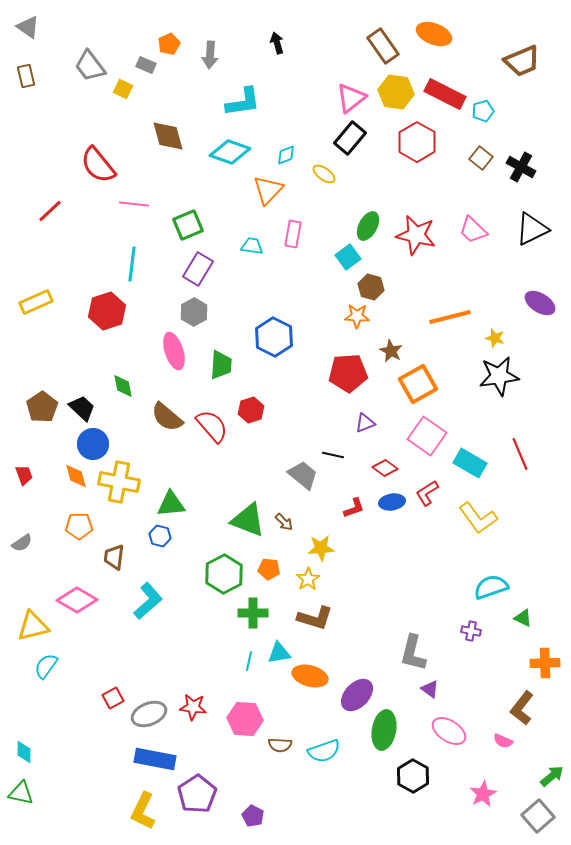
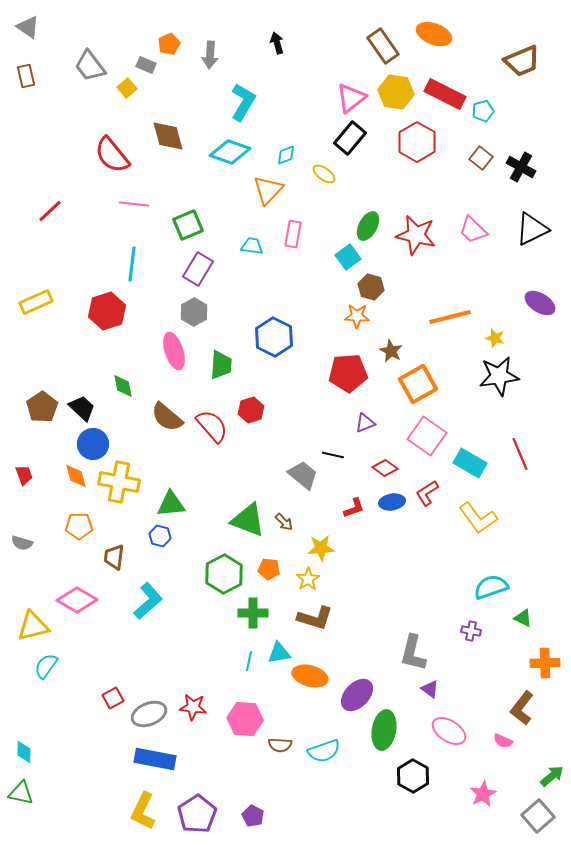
yellow square at (123, 89): moved 4 px right, 1 px up; rotated 24 degrees clockwise
cyan L-shape at (243, 102): rotated 51 degrees counterclockwise
red semicircle at (98, 165): moved 14 px right, 10 px up
gray semicircle at (22, 543): rotated 50 degrees clockwise
purple pentagon at (197, 794): moved 20 px down
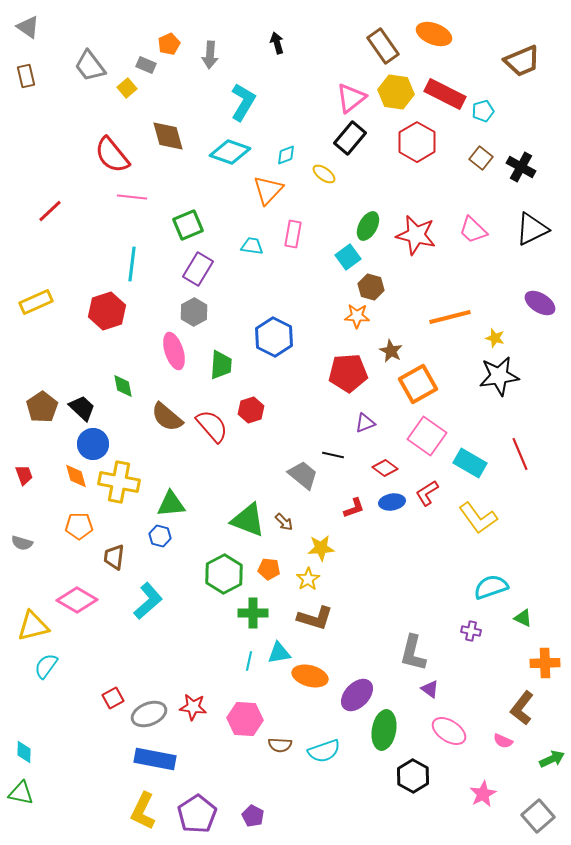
pink line at (134, 204): moved 2 px left, 7 px up
green arrow at (552, 776): moved 17 px up; rotated 15 degrees clockwise
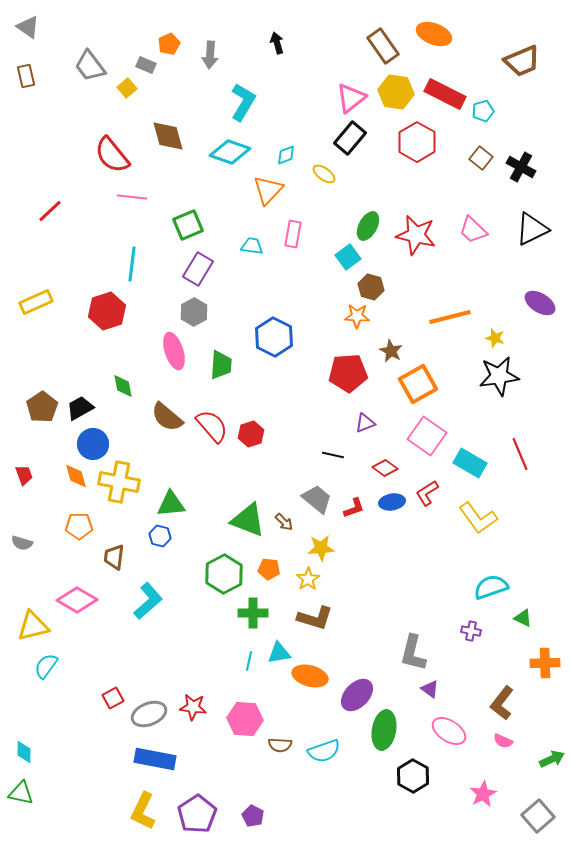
black trapezoid at (82, 408): moved 2 px left; rotated 72 degrees counterclockwise
red hexagon at (251, 410): moved 24 px down
gray trapezoid at (303, 475): moved 14 px right, 24 px down
brown L-shape at (522, 708): moved 20 px left, 5 px up
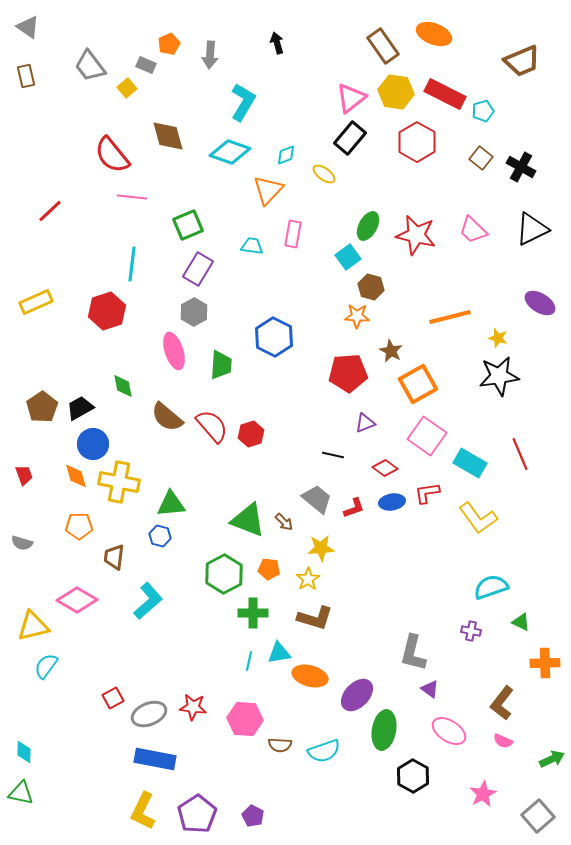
yellow star at (495, 338): moved 3 px right
red L-shape at (427, 493): rotated 24 degrees clockwise
green triangle at (523, 618): moved 2 px left, 4 px down
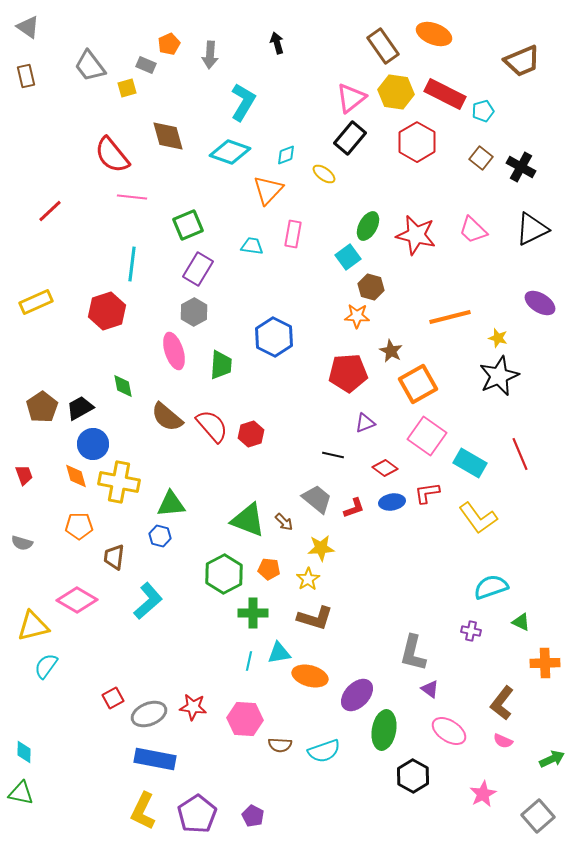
yellow square at (127, 88): rotated 24 degrees clockwise
black star at (499, 376): rotated 15 degrees counterclockwise
